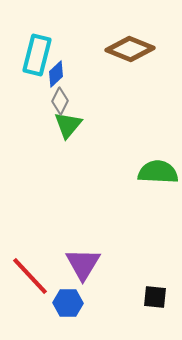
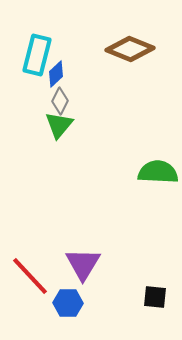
green triangle: moved 9 px left
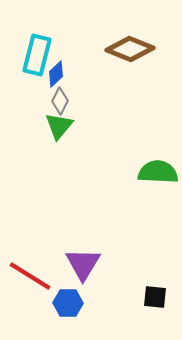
green triangle: moved 1 px down
red line: rotated 15 degrees counterclockwise
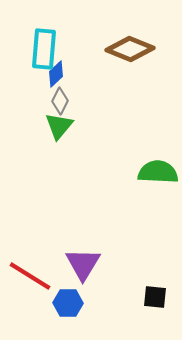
cyan rectangle: moved 7 px right, 6 px up; rotated 9 degrees counterclockwise
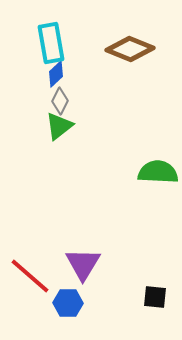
cyan rectangle: moved 7 px right, 6 px up; rotated 15 degrees counterclockwise
green triangle: rotated 12 degrees clockwise
red line: rotated 9 degrees clockwise
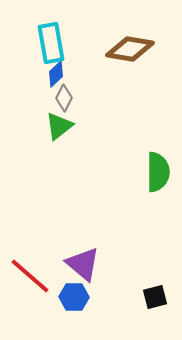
brown diamond: rotated 12 degrees counterclockwise
gray diamond: moved 4 px right, 3 px up
green semicircle: rotated 87 degrees clockwise
purple triangle: rotated 21 degrees counterclockwise
black square: rotated 20 degrees counterclockwise
blue hexagon: moved 6 px right, 6 px up
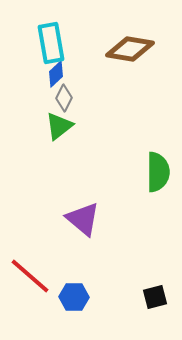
purple triangle: moved 45 px up
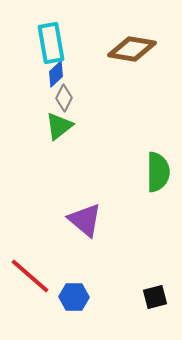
brown diamond: moved 2 px right
purple triangle: moved 2 px right, 1 px down
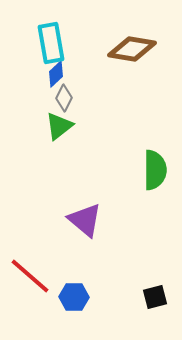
green semicircle: moved 3 px left, 2 px up
